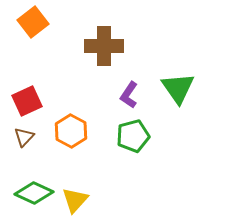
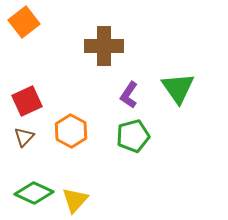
orange square: moved 9 px left
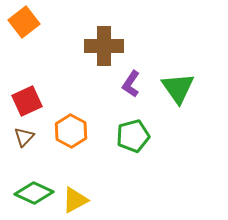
purple L-shape: moved 2 px right, 11 px up
yellow triangle: rotated 20 degrees clockwise
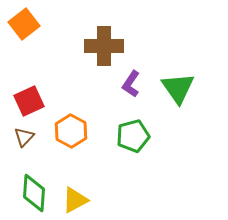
orange square: moved 2 px down
red square: moved 2 px right
green diamond: rotated 69 degrees clockwise
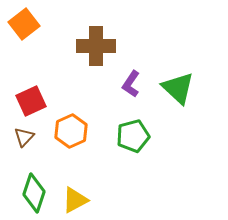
brown cross: moved 8 px left
green triangle: rotated 12 degrees counterclockwise
red square: moved 2 px right
orange hexagon: rotated 8 degrees clockwise
green diamond: rotated 15 degrees clockwise
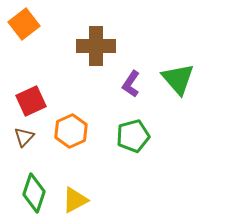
green triangle: moved 9 px up; rotated 6 degrees clockwise
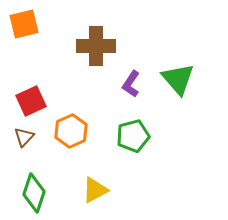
orange square: rotated 24 degrees clockwise
yellow triangle: moved 20 px right, 10 px up
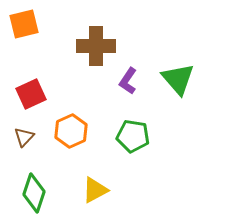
purple L-shape: moved 3 px left, 3 px up
red square: moved 7 px up
green pentagon: rotated 24 degrees clockwise
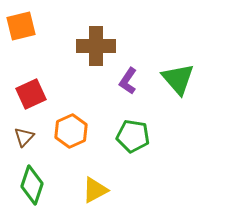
orange square: moved 3 px left, 2 px down
green diamond: moved 2 px left, 8 px up
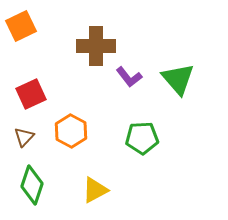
orange square: rotated 12 degrees counterclockwise
purple L-shape: moved 1 px right, 4 px up; rotated 72 degrees counterclockwise
orange hexagon: rotated 8 degrees counterclockwise
green pentagon: moved 9 px right, 2 px down; rotated 12 degrees counterclockwise
